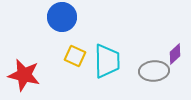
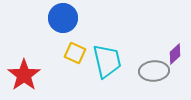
blue circle: moved 1 px right, 1 px down
yellow square: moved 3 px up
cyan trapezoid: rotated 12 degrees counterclockwise
red star: rotated 24 degrees clockwise
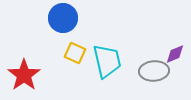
purple diamond: rotated 20 degrees clockwise
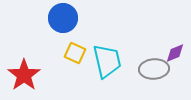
purple diamond: moved 1 px up
gray ellipse: moved 2 px up
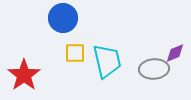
yellow square: rotated 25 degrees counterclockwise
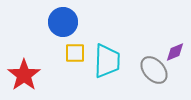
blue circle: moved 4 px down
purple diamond: moved 1 px up
cyan trapezoid: rotated 15 degrees clockwise
gray ellipse: moved 1 px down; rotated 52 degrees clockwise
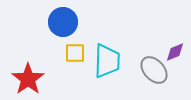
red star: moved 4 px right, 4 px down
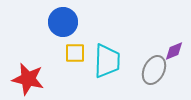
purple diamond: moved 1 px left, 1 px up
gray ellipse: rotated 68 degrees clockwise
red star: rotated 24 degrees counterclockwise
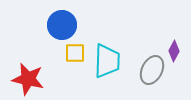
blue circle: moved 1 px left, 3 px down
purple diamond: rotated 40 degrees counterclockwise
gray ellipse: moved 2 px left
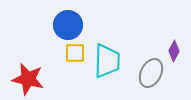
blue circle: moved 6 px right
gray ellipse: moved 1 px left, 3 px down
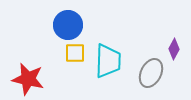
purple diamond: moved 2 px up
cyan trapezoid: moved 1 px right
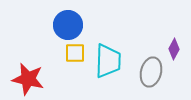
gray ellipse: moved 1 px up; rotated 12 degrees counterclockwise
